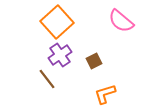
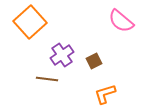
orange square: moved 27 px left
purple cross: moved 2 px right
brown line: rotated 45 degrees counterclockwise
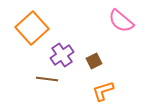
orange square: moved 2 px right, 6 px down
orange L-shape: moved 2 px left, 3 px up
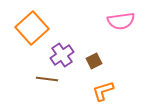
pink semicircle: rotated 48 degrees counterclockwise
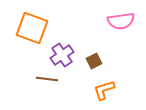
orange square: rotated 28 degrees counterclockwise
orange L-shape: moved 1 px right, 1 px up
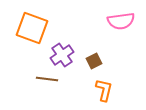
orange L-shape: rotated 120 degrees clockwise
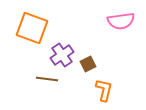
brown square: moved 6 px left, 3 px down
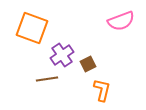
pink semicircle: rotated 12 degrees counterclockwise
brown line: rotated 15 degrees counterclockwise
orange L-shape: moved 2 px left
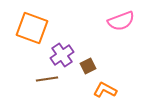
brown square: moved 2 px down
orange L-shape: moved 3 px right; rotated 75 degrees counterclockwise
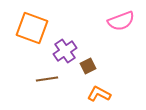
purple cross: moved 3 px right, 4 px up
orange L-shape: moved 6 px left, 4 px down
